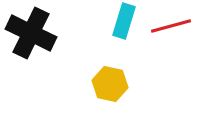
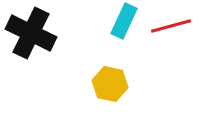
cyan rectangle: rotated 8 degrees clockwise
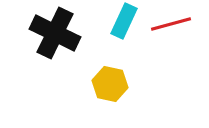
red line: moved 2 px up
black cross: moved 24 px right
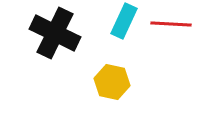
red line: rotated 18 degrees clockwise
yellow hexagon: moved 2 px right, 2 px up
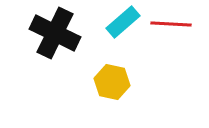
cyan rectangle: moved 1 px left, 1 px down; rotated 24 degrees clockwise
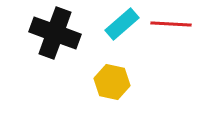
cyan rectangle: moved 1 px left, 2 px down
black cross: rotated 6 degrees counterclockwise
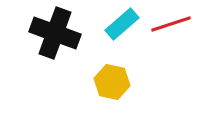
red line: rotated 21 degrees counterclockwise
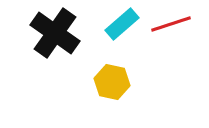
black cross: rotated 15 degrees clockwise
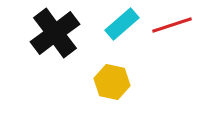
red line: moved 1 px right, 1 px down
black cross: rotated 18 degrees clockwise
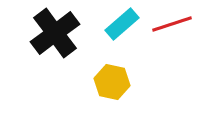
red line: moved 1 px up
